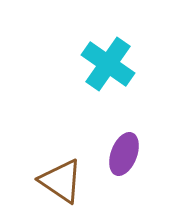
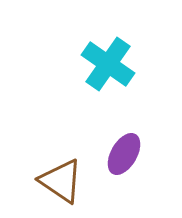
purple ellipse: rotated 9 degrees clockwise
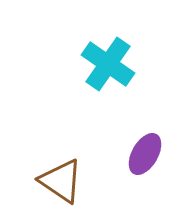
purple ellipse: moved 21 px right
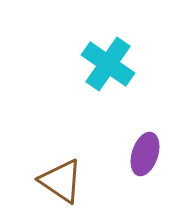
purple ellipse: rotated 12 degrees counterclockwise
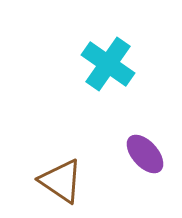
purple ellipse: rotated 60 degrees counterclockwise
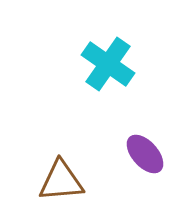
brown triangle: rotated 39 degrees counterclockwise
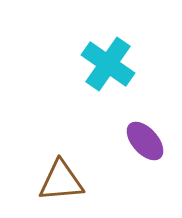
purple ellipse: moved 13 px up
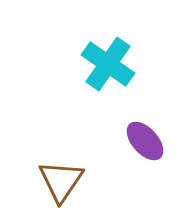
brown triangle: rotated 51 degrees counterclockwise
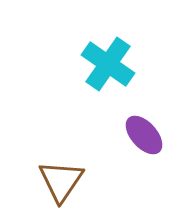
purple ellipse: moved 1 px left, 6 px up
